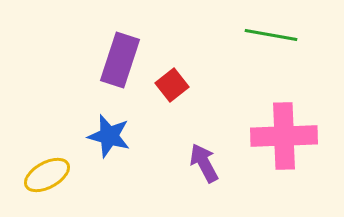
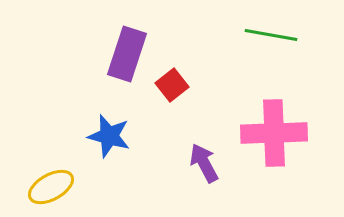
purple rectangle: moved 7 px right, 6 px up
pink cross: moved 10 px left, 3 px up
yellow ellipse: moved 4 px right, 12 px down
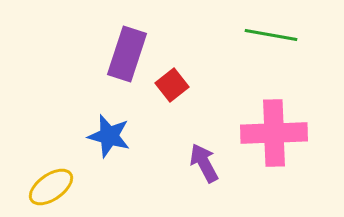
yellow ellipse: rotated 6 degrees counterclockwise
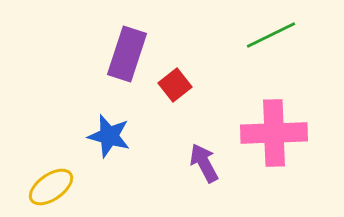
green line: rotated 36 degrees counterclockwise
red square: moved 3 px right
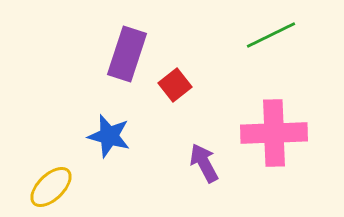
yellow ellipse: rotated 9 degrees counterclockwise
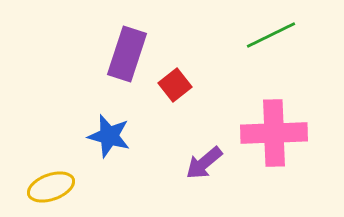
purple arrow: rotated 102 degrees counterclockwise
yellow ellipse: rotated 24 degrees clockwise
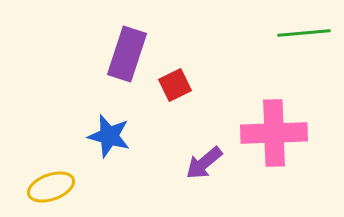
green line: moved 33 px right, 2 px up; rotated 21 degrees clockwise
red square: rotated 12 degrees clockwise
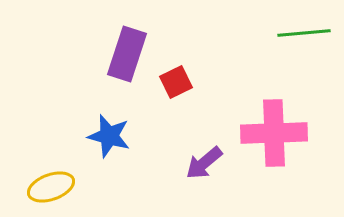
red square: moved 1 px right, 3 px up
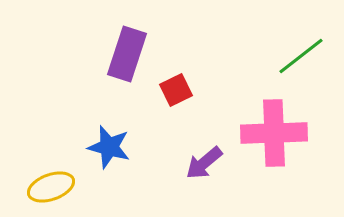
green line: moved 3 px left, 23 px down; rotated 33 degrees counterclockwise
red square: moved 8 px down
blue star: moved 11 px down
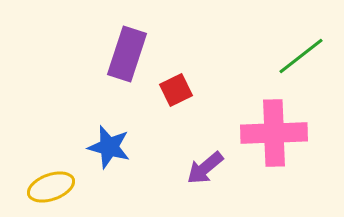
purple arrow: moved 1 px right, 5 px down
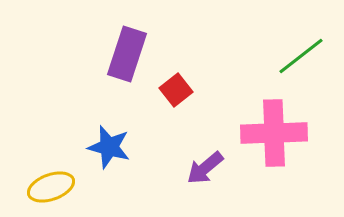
red square: rotated 12 degrees counterclockwise
